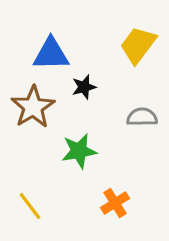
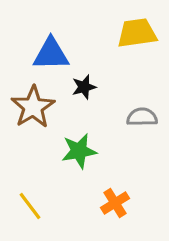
yellow trapezoid: moved 1 px left, 12 px up; rotated 45 degrees clockwise
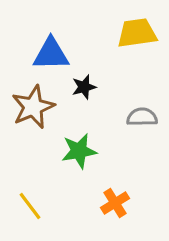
brown star: rotated 9 degrees clockwise
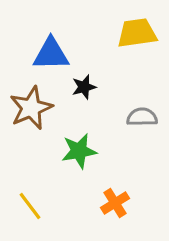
brown star: moved 2 px left, 1 px down
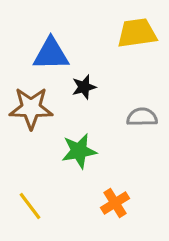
brown star: rotated 24 degrees clockwise
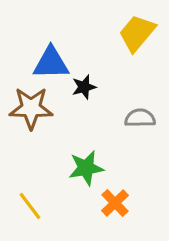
yellow trapezoid: rotated 42 degrees counterclockwise
blue triangle: moved 9 px down
gray semicircle: moved 2 px left, 1 px down
green star: moved 7 px right, 17 px down
orange cross: rotated 12 degrees counterclockwise
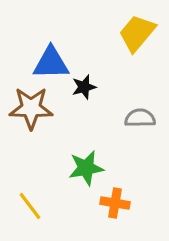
orange cross: rotated 36 degrees counterclockwise
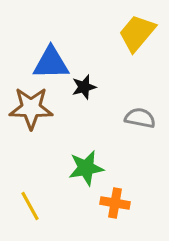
gray semicircle: rotated 12 degrees clockwise
yellow line: rotated 8 degrees clockwise
